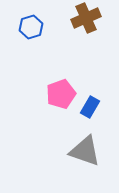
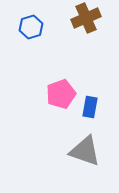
blue rectangle: rotated 20 degrees counterclockwise
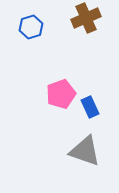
blue rectangle: rotated 35 degrees counterclockwise
